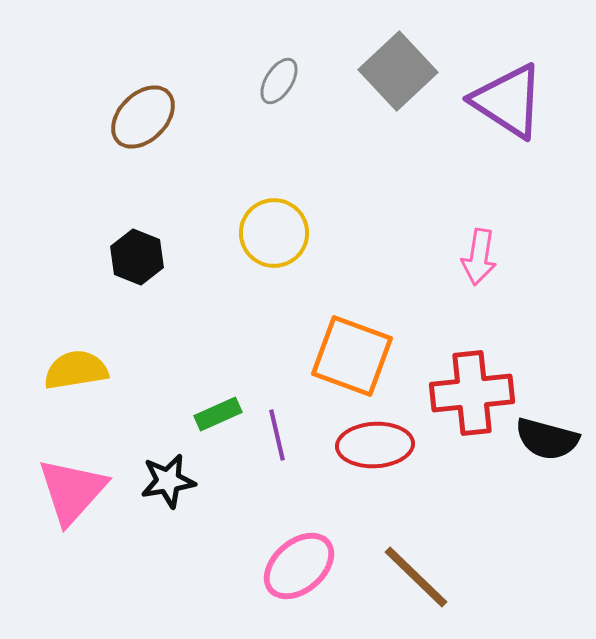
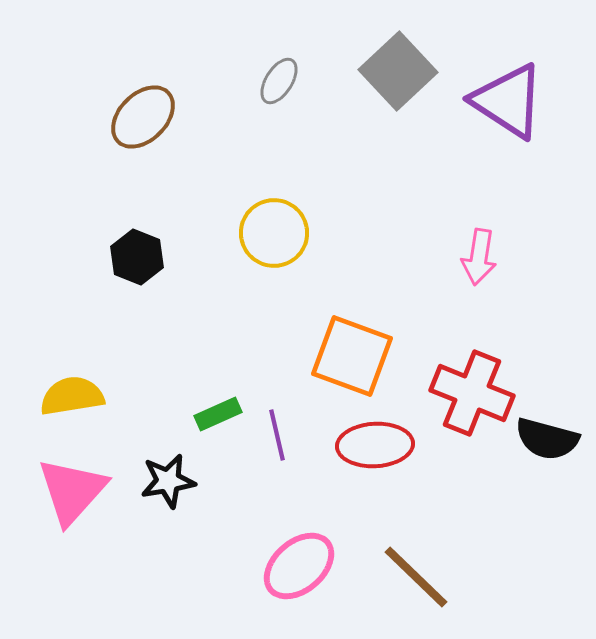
yellow semicircle: moved 4 px left, 26 px down
red cross: rotated 28 degrees clockwise
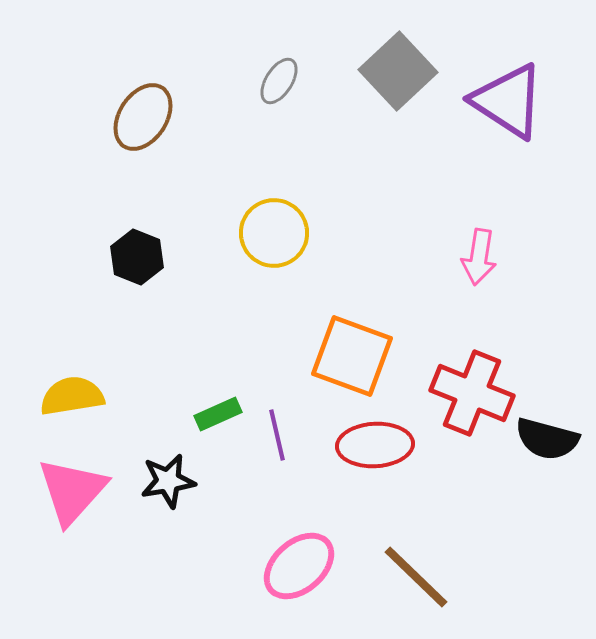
brown ellipse: rotated 12 degrees counterclockwise
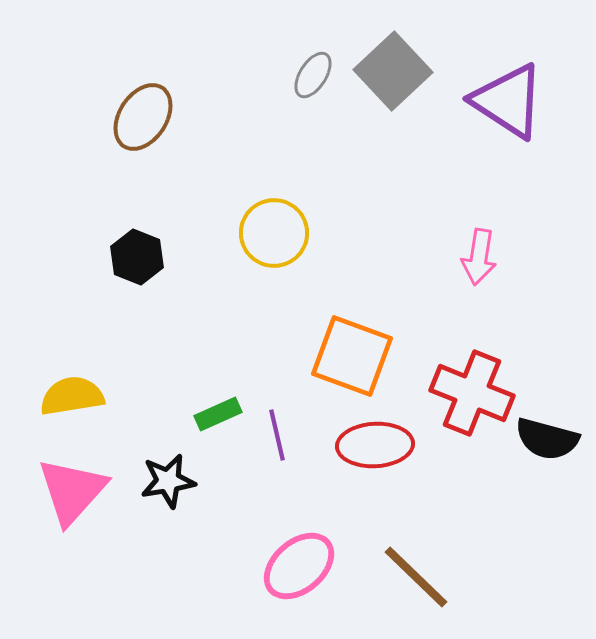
gray square: moved 5 px left
gray ellipse: moved 34 px right, 6 px up
